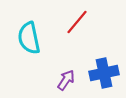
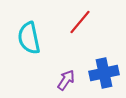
red line: moved 3 px right
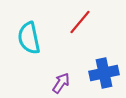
purple arrow: moved 5 px left, 3 px down
